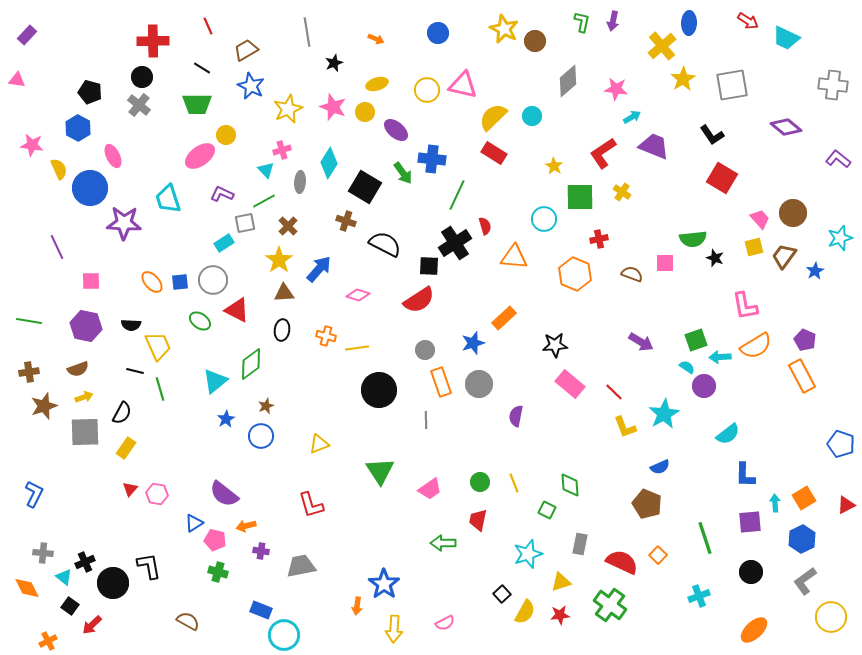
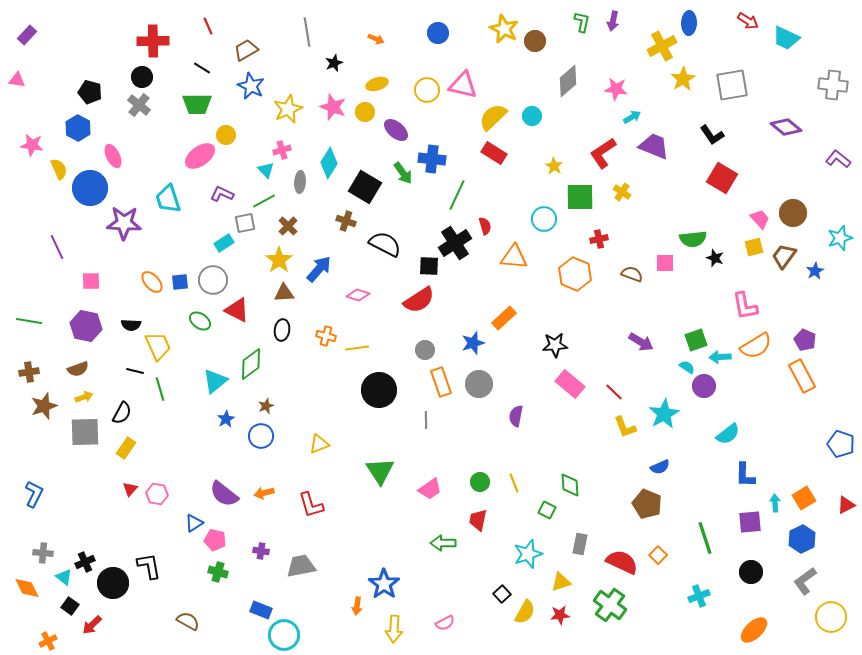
yellow cross at (662, 46): rotated 12 degrees clockwise
orange arrow at (246, 526): moved 18 px right, 33 px up
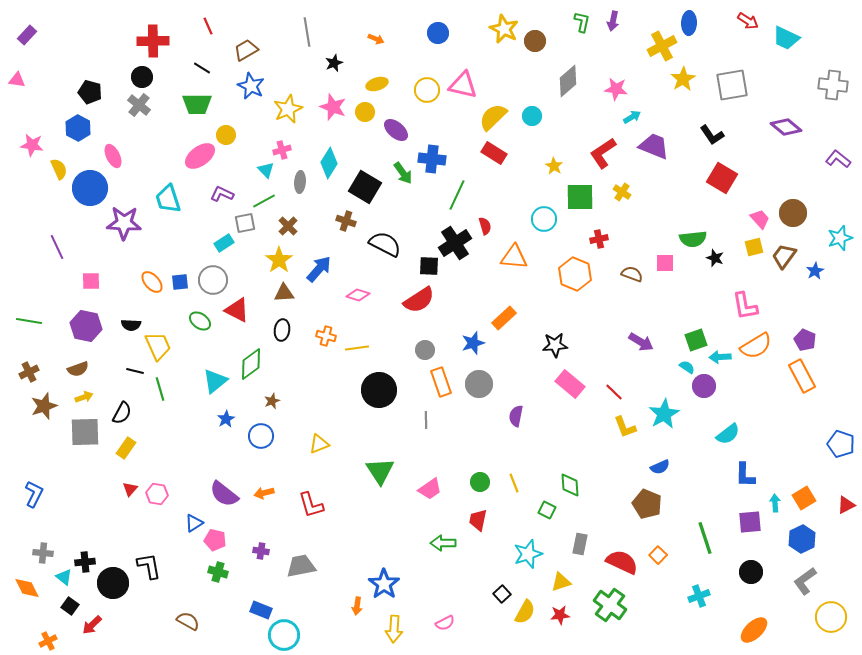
brown cross at (29, 372): rotated 18 degrees counterclockwise
brown star at (266, 406): moved 6 px right, 5 px up
black cross at (85, 562): rotated 18 degrees clockwise
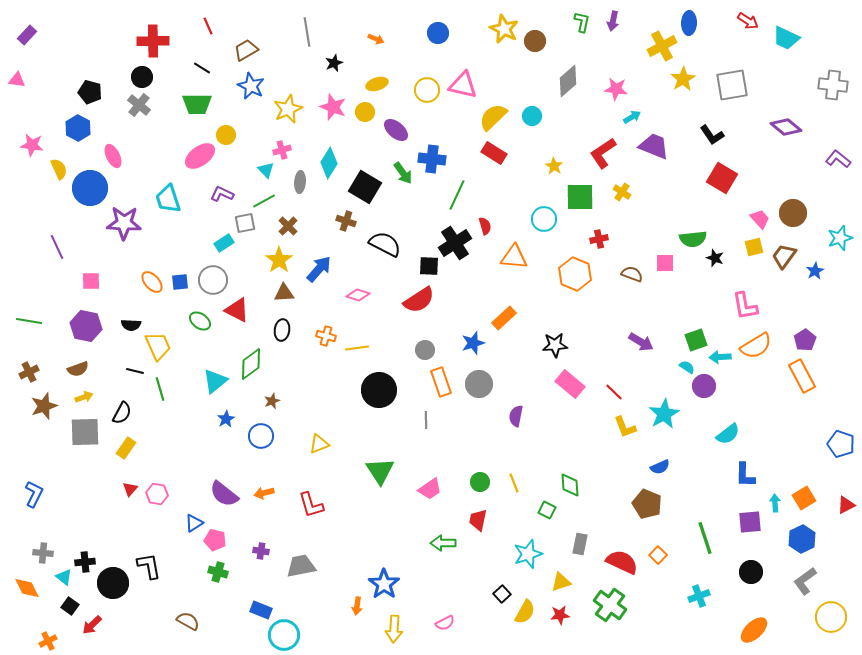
purple pentagon at (805, 340): rotated 15 degrees clockwise
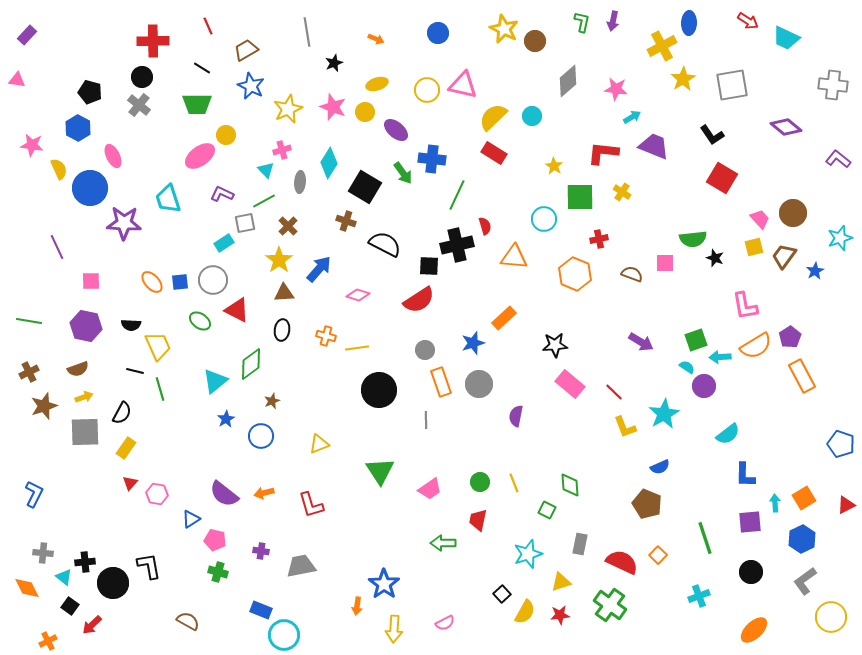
red L-shape at (603, 153): rotated 40 degrees clockwise
black cross at (455, 243): moved 2 px right, 2 px down; rotated 20 degrees clockwise
purple pentagon at (805, 340): moved 15 px left, 3 px up
red triangle at (130, 489): moved 6 px up
blue triangle at (194, 523): moved 3 px left, 4 px up
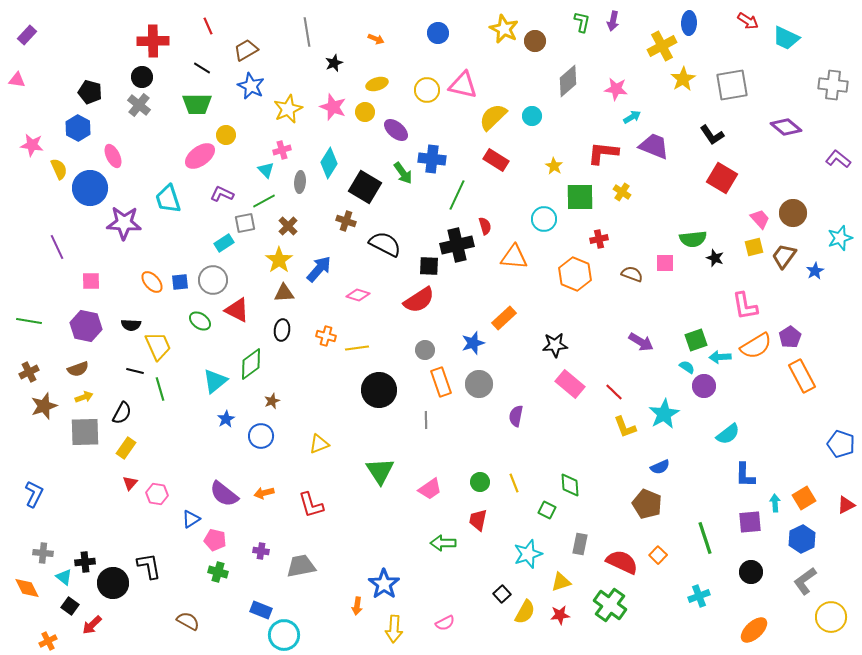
red rectangle at (494, 153): moved 2 px right, 7 px down
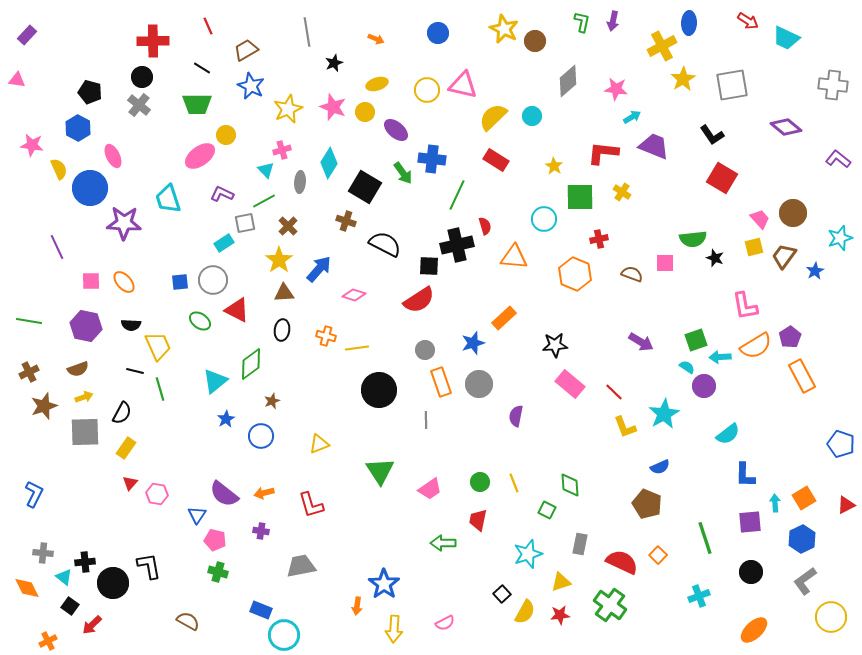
orange ellipse at (152, 282): moved 28 px left
pink diamond at (358, 295): moved 4 px left
blue triangle at (191, 519): moved 6 px right, 4 px up; rotated 24 degrees counterclockwise
purple cross at (261, 551): moved 20 px up
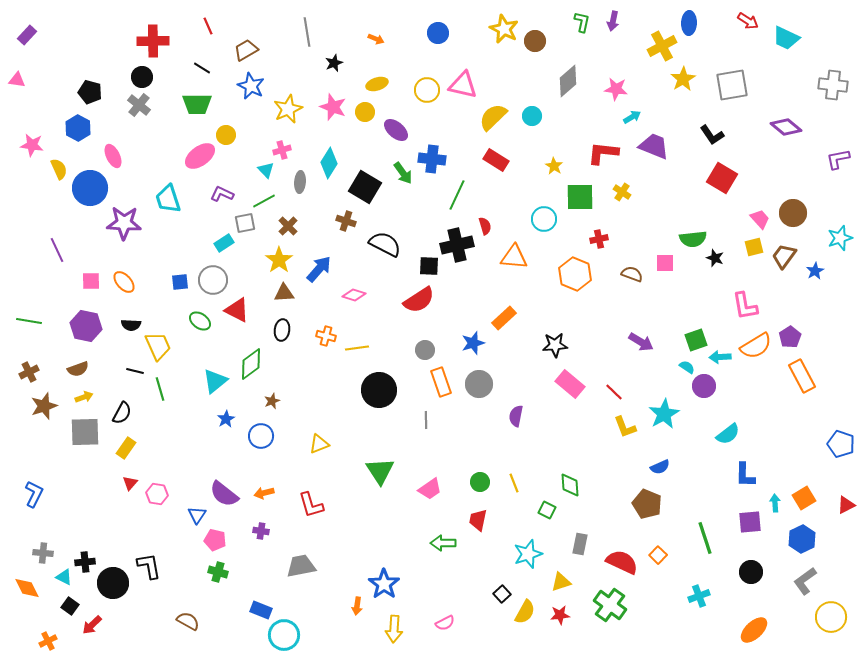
purple L-shape at (838, 159): rotated 50 degrees counterclockwise
purple line at (57, 247): moved 3 px down
cyan triangle at (64, 577): rotated 12 degrees counterclockwise
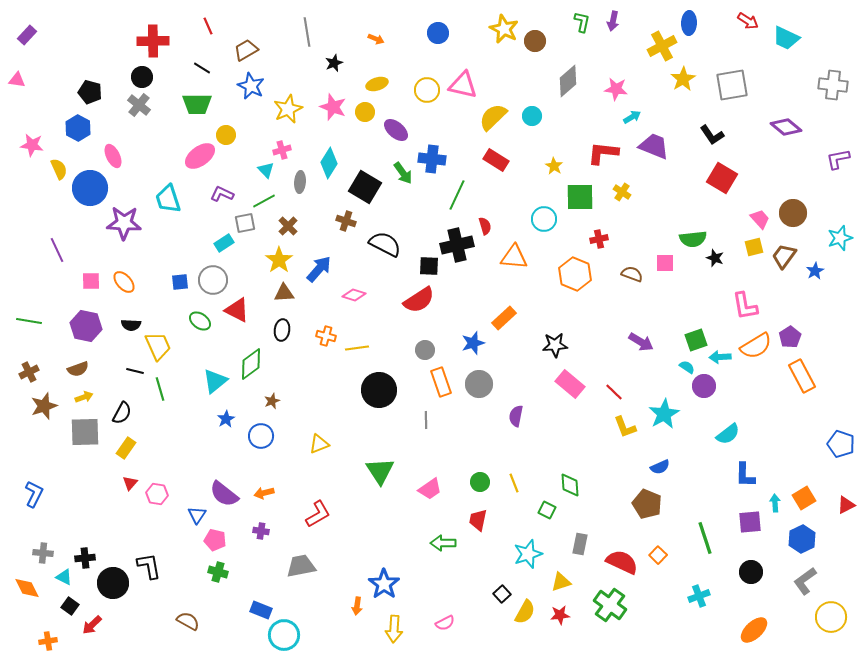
red L-shape at (311, 505): moved 7 px right, 9 px down; rotated 104 degrees counterclockwise
black cross at (85, 562): moved 4 px up
orange cross at (48, 641): rotated 18 degrees clockwise
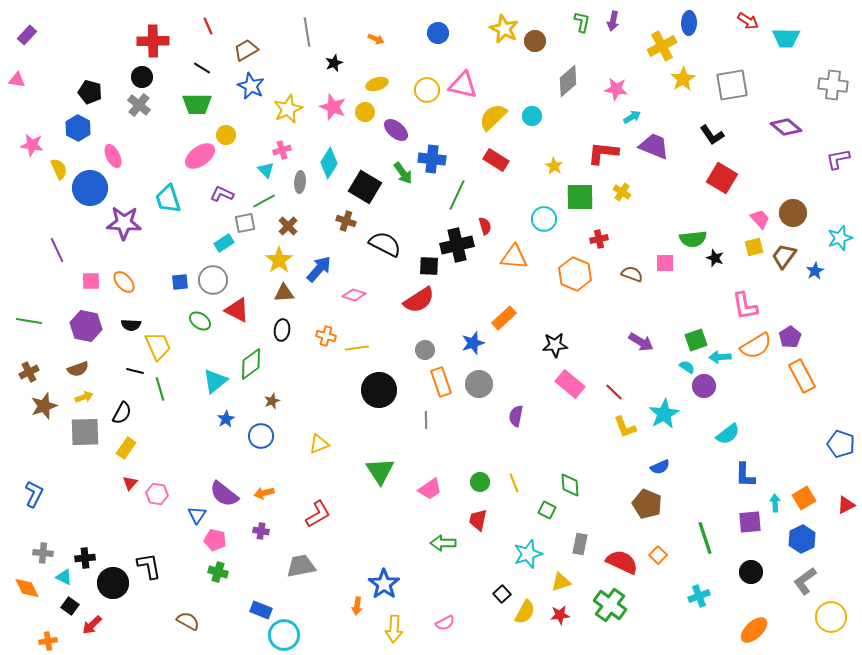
cyan trapezoid at (786, 38): rotated 24 degrees counterclockwise
